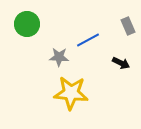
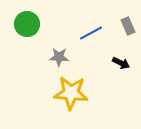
blue line: moved 3 px right, 7 px up
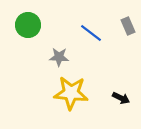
green circle: moved 1 px right, 1 px down
blue line: rotated 65 degrees clockwise
black arrow: moved 35 px down
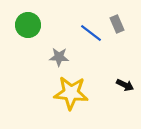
gray rectangle: moved 11 px left, 2 px up
black arrow: moved 4 px right, 13 px up
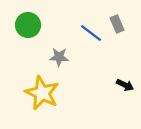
yellow star: moved 29 px left; rotated 20 degrees clockwise
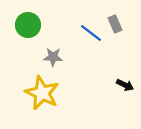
gray rectangle: moved 2 px left
gray star: moved 6 px left
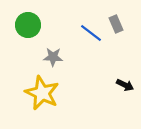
gray rectangle: moved 1 px right
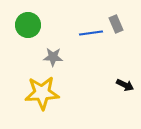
blue line: rotated 45 degrees counterclockwise
yellow star: rotated 28 degrees counterclockwise
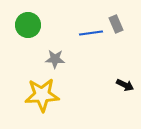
gray star: moved 2 px right, 2 px down
yellow star: moved 2 px down
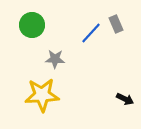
green circle: moved 4 px right
blue line: rotated 40 degrees counterclockwise
black arrow: moved 14 px down
